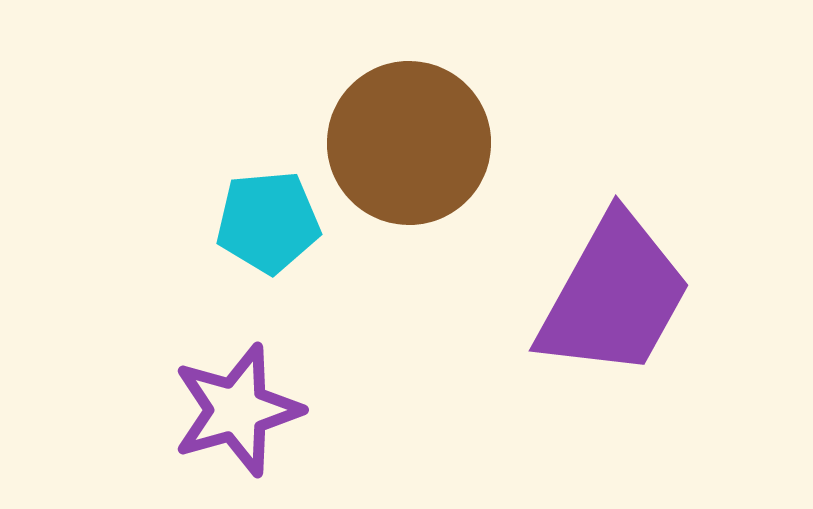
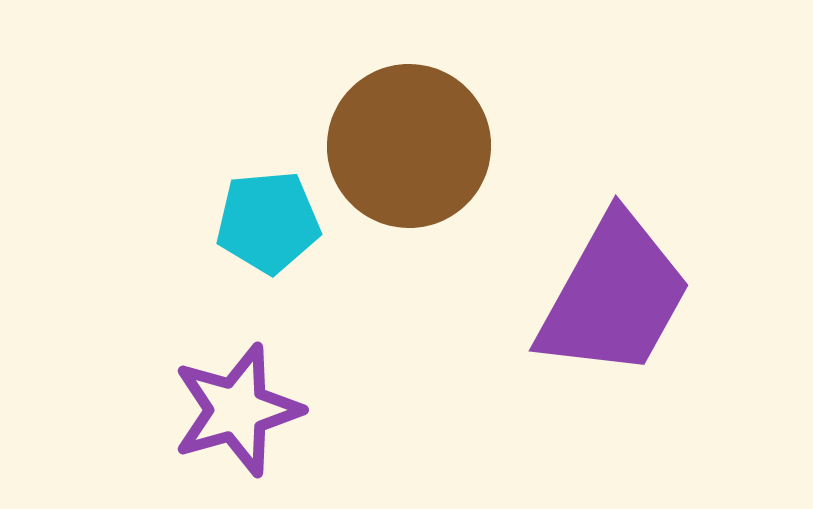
brown circle: moved 3 px down
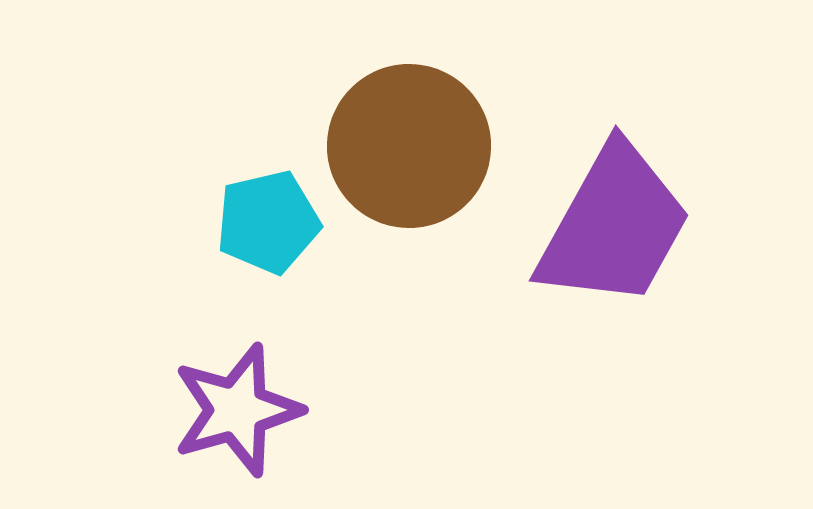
cyan pentagon: rotated 8 degrees counterclockwise
purple trapezoid: moved 70 px up
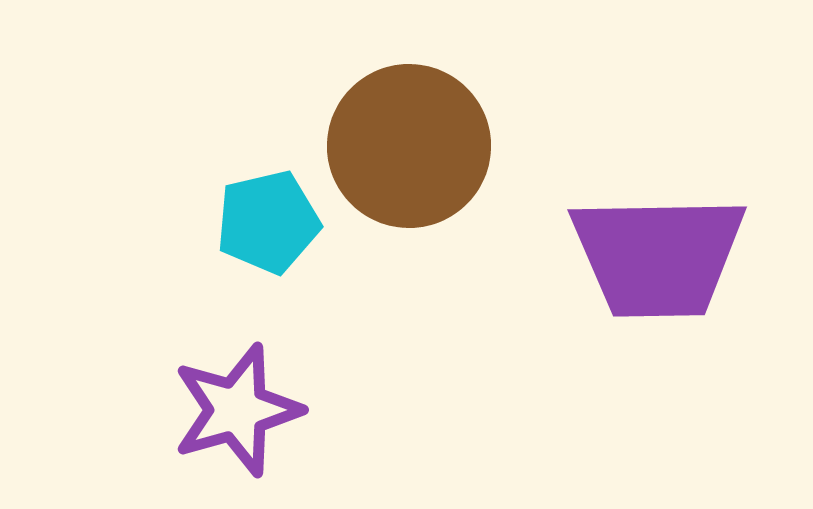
purple trapezoid: moved 44 px right, 30 px down; rotated 60 degrees clockwise
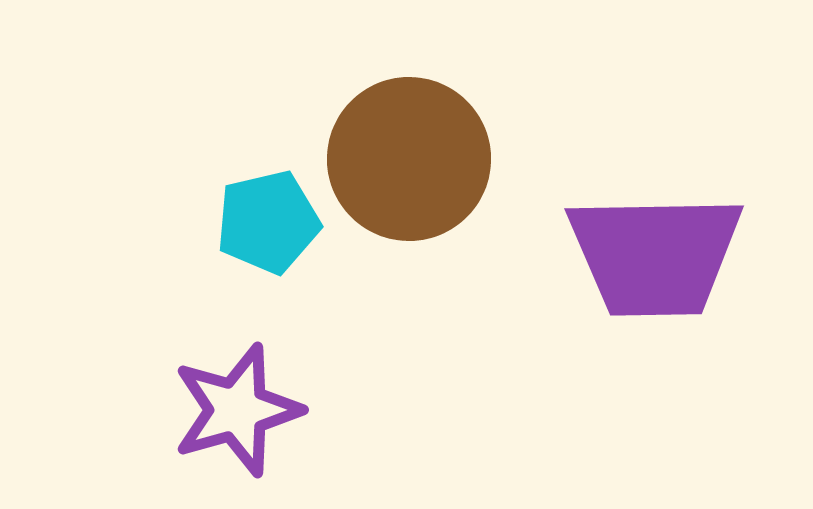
brown circle: moved 13 px down
purple trapezoid: moved 3 px left, 1 px up
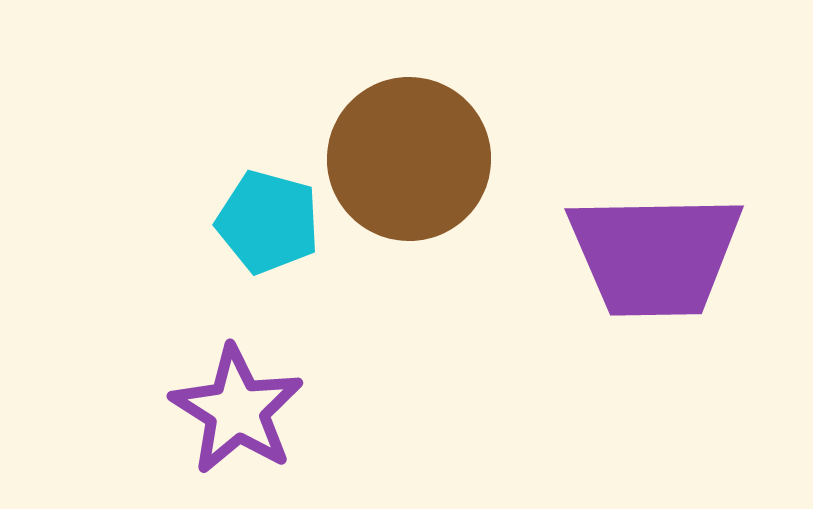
cyan pentagon: rotated 28 degrees clockwise
purple star: rotated 24 degrees counterclockwise
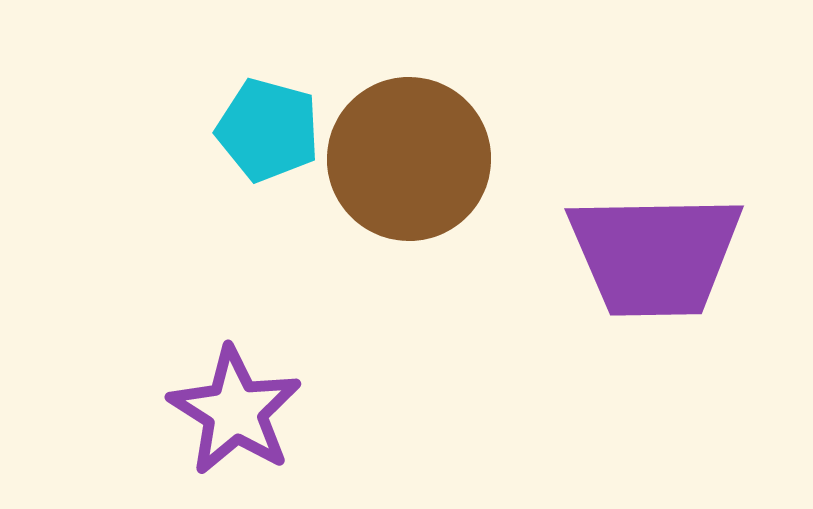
cyan pentagon: moved 92 px up
purple star: moved 2 px left, 1 px down
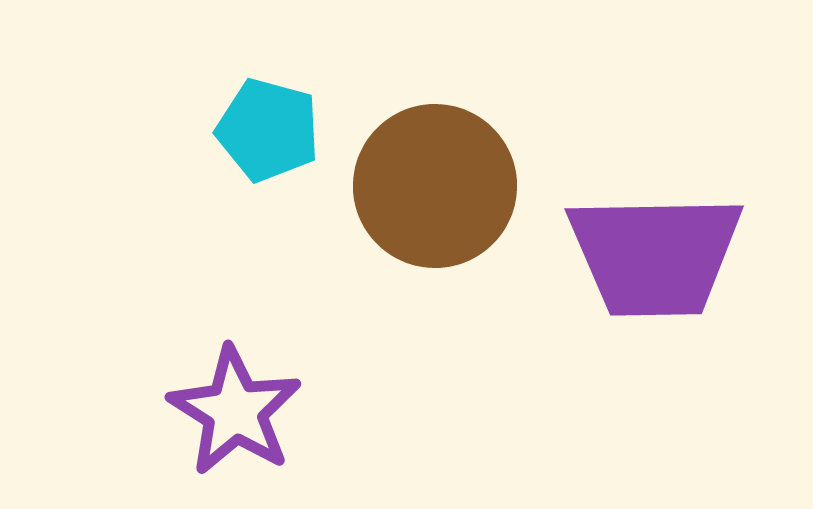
brown circle: moved 26 px right, 27 px down
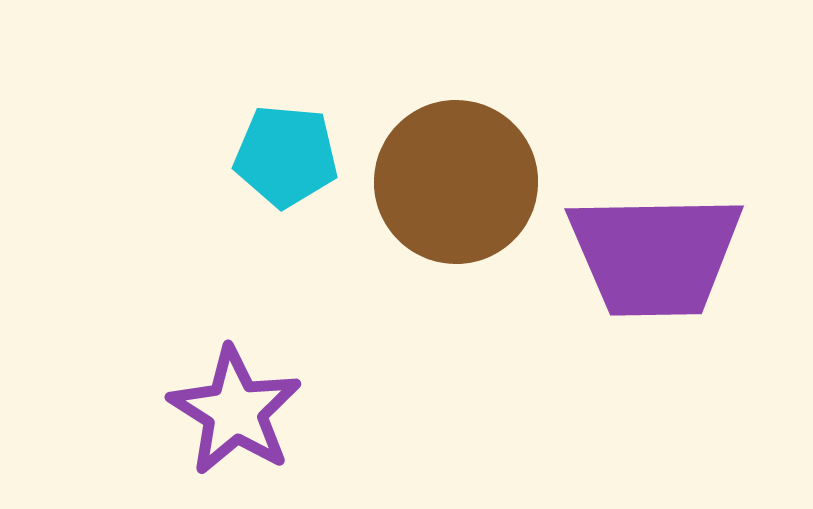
cyan pentagon: moved 18 px right, 26 px down; rotated 10 degrees counterclockwise
brown circle: moved 21 px right, 4 px up
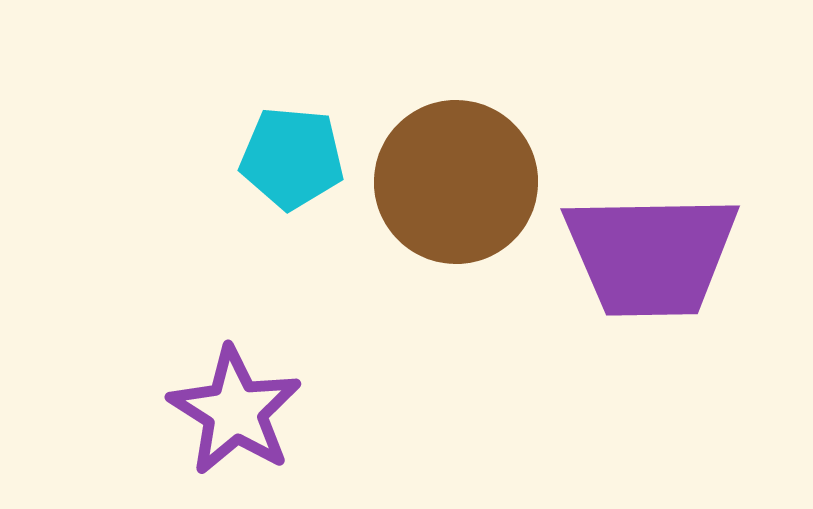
cyan pentagon: moved 6 px right, 2 px down
purple trapezoid: moved 4 px left
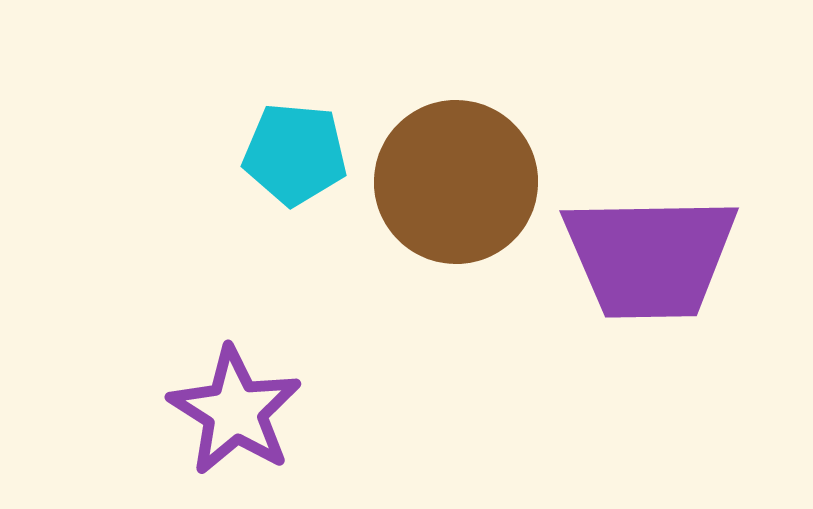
cyan pentagon: moved 3 px right, 4 px up
purple trapezoid: moved 1 px left, 2 px down
